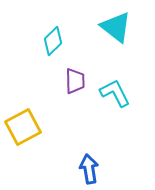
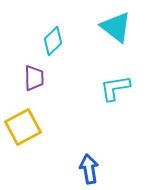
purple trapezoid: moved 41 px left, 3 px up
cyan L-shape: moved 5 px up; rotated 72 degrees counterclockwise
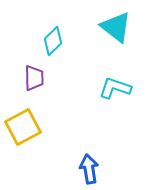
cyan L-shape: rotated 28 degrees clockwise
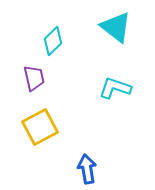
purple trapezoid: rotated 12 degrees counterclockwise
yellow square: moved 17 px right
blue arrow: moved 2 px left
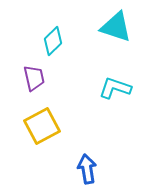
cyan triangle: rotated 20 degrees counterclockwise
yellow square: moved 2 px right, 1 px up
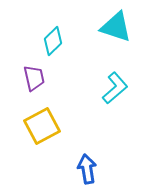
cyan L-shape: rotated 120 degrees clockwise
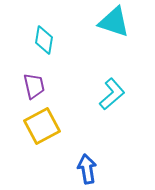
cyan triangle: moved 2 px left, 5 px up
cyan diamond: moved 9 px left, 1 px up; rotated 36 degrees counterclockwise
purple trapezoid: moved 8 px down
cyan L-shape: moved 3 px left, 6 px down
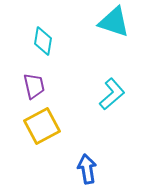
cyan diamond: moved 1 px left, 1 px down
